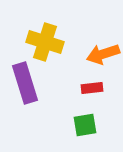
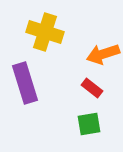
yellow cross: moved 10 px up
red rectangle: rotated 45 degrees clockwise
green square: moved 4 px right, 1 px up
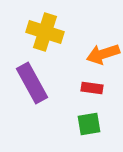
purple rectangle: moved 7 px right; rotated 12 degrees counterclockwise
red rectangle: rotated 30 degrees counterclockwise
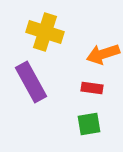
purple rectangle: moved 1 px left, 1 px up
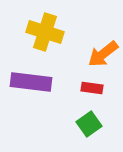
orange arrow: rotated 20 degrees counterclockwise
purple rectangle: rotated 54 degrees counterclockwise
green square: rotated 25 degrees counterclockwise
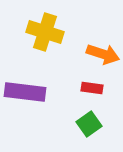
orange arrow: rotated 124 degrees counterclockwise
purple rectangle: moved 6 px left, 10 px down
